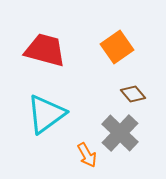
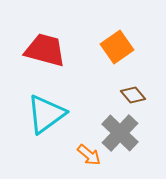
brown diamond: moved 1 px down
orange arrow: moved 2 px right; rotated 20 degrees counterclockwise
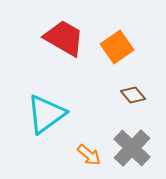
red trapezoid: moved 19 px right, 12 px up; rotated 15 degrees clockwise
gray cross: moved 12 px right, 15 px down
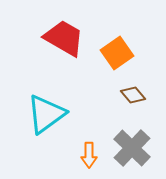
orange square: moved 6 px down
orange arrow: rotated 50 degrees clockwise
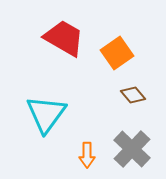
cyan triangle: rotated 18 degrees counterclockwise
gray cross: moved 1 px down
orange arrow: moved 2 px left
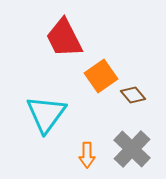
red trapezoid: rotated 147 degrees counterclockwise
orange square: moved 16 px left, 23 px down
